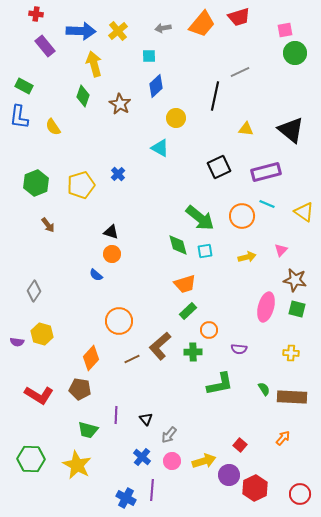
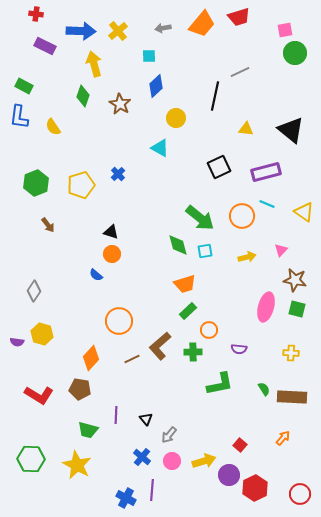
purple rectangle at (45, 46): rotated 25 degrees counterclockwise
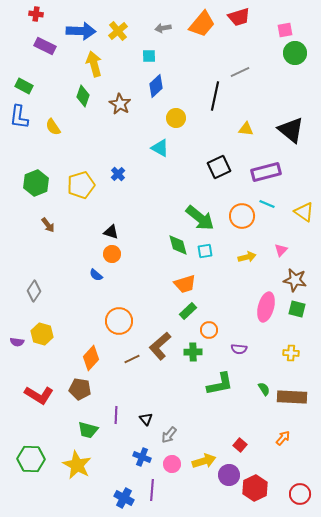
blue cross at (142, 457): rotated 18 degrees counterclockwise
pink circle at (172, 461): moved 3 px down
blue cross at (126, 498): moved 2 px left
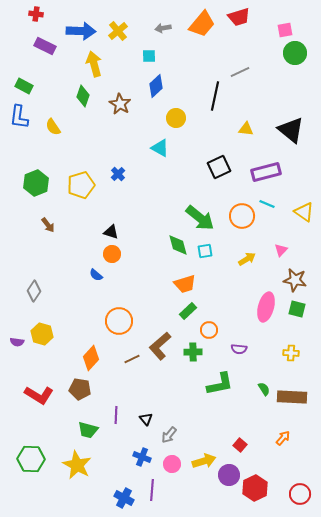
yellow arrow at (247, 257): moved 2 px down; rotated 18 degrees counterclockwise
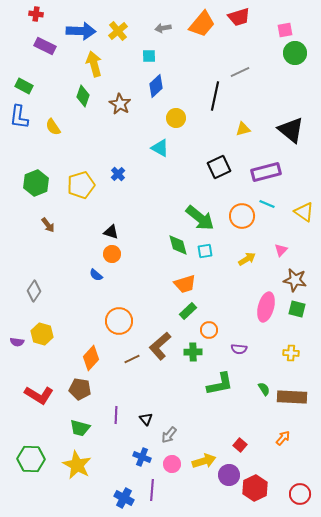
yellow triangle at (246, 129): moved 3 px left; rotated 21 degrees counterclockwise
green trapezoid at (88, 430): moved 8 px left, 2 px up
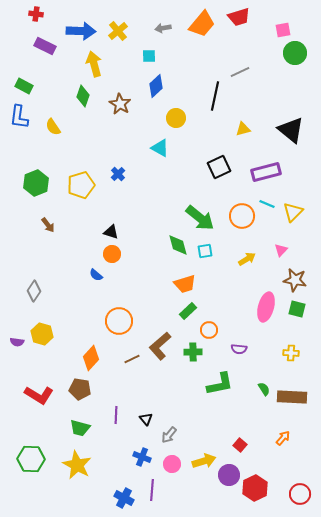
pink square at (285, 30): moved 2 px left
yellow triangle at (304, 212): moved 11 px left; rotated 40 degrees clockwise
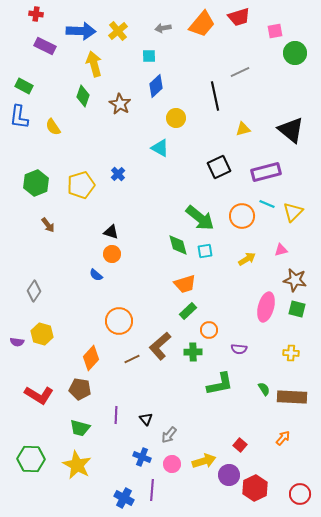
pink square at (283, 30): moved 8 px left, 1 px down
black line at (215, 96): rotated 24 degrees counterclockwise
pink triangle at (281, 250): rotated 32 degrees clockwise
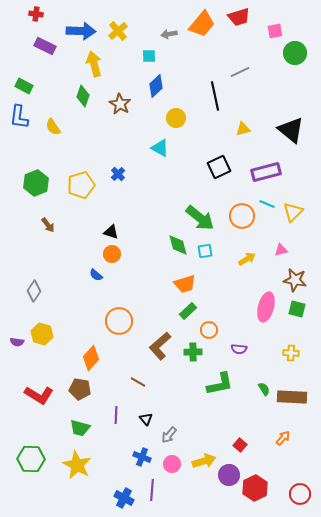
gray arrow at (163, 28): moved 6 px right, 6 px down
brown line at (132, 359): moved 6 px right, 23 px down; rotated 56 degrees clockwise
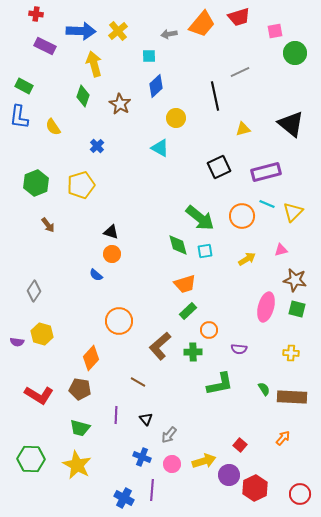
black triangle at (291, 130): moved 6 px up
blue cross at (118, 174): moved 21 px left, 28 px up
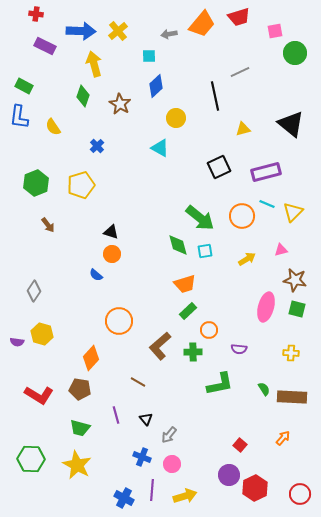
purple line at (116, 415): rotated 18 degrees counterclockwise
yellow arrow at (204, 461): moved 19 px left, 35 px down
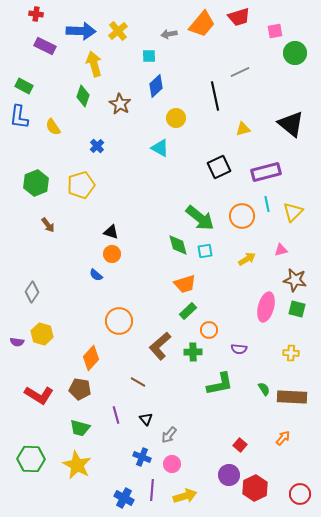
cyan line at (267, 204): rotated 56 degrees clockwise
gray diamond at (34, 291): moved 2 px left, 1 px down
